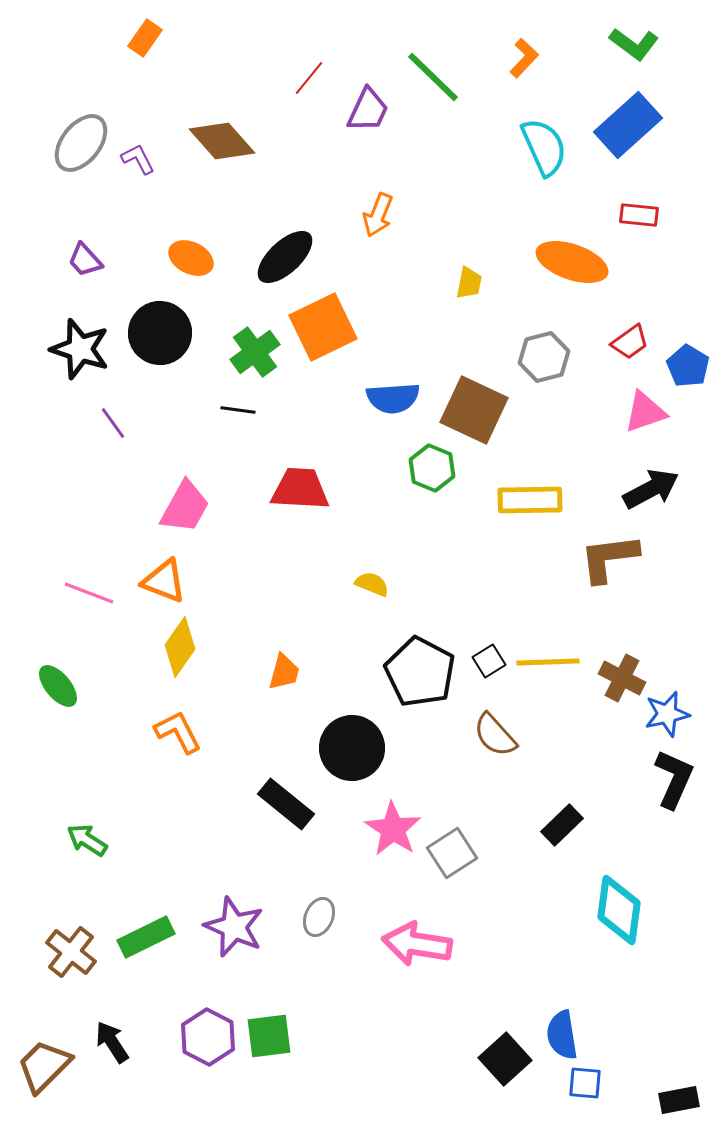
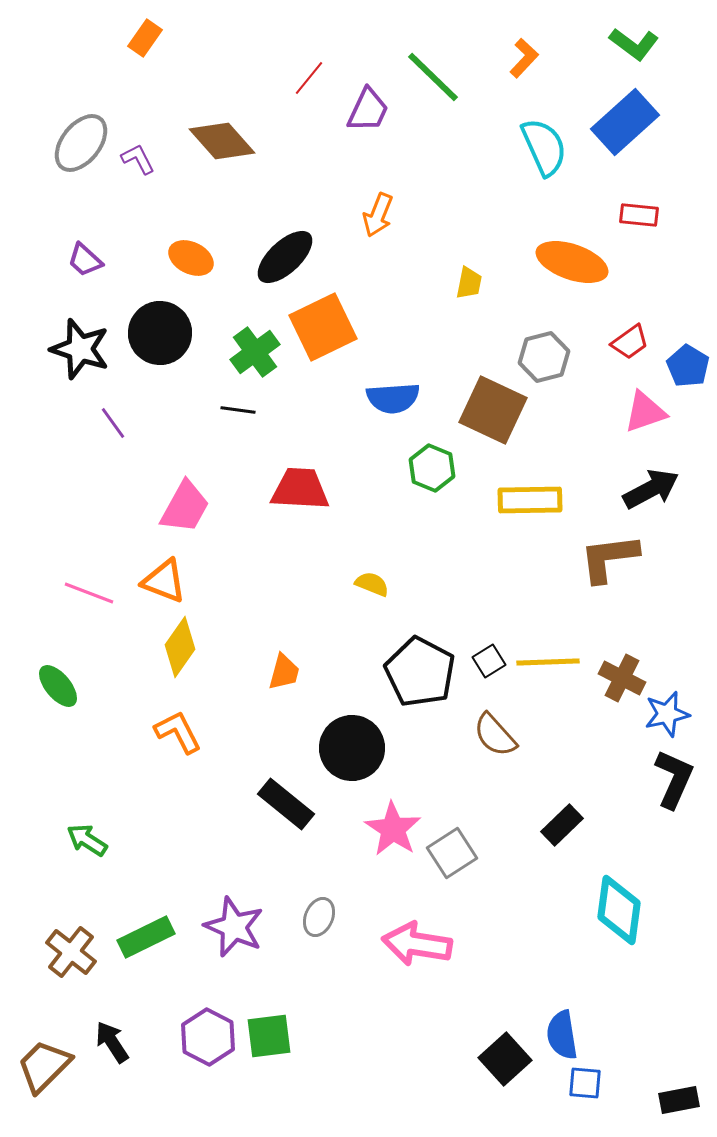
blue rectangle at (628, 125): moved 3 px left, 3 px up
purple trapezoid at (85, 260): rotated 6 degrees counterclockwise
brown square at (474, 410): moved 19 px right
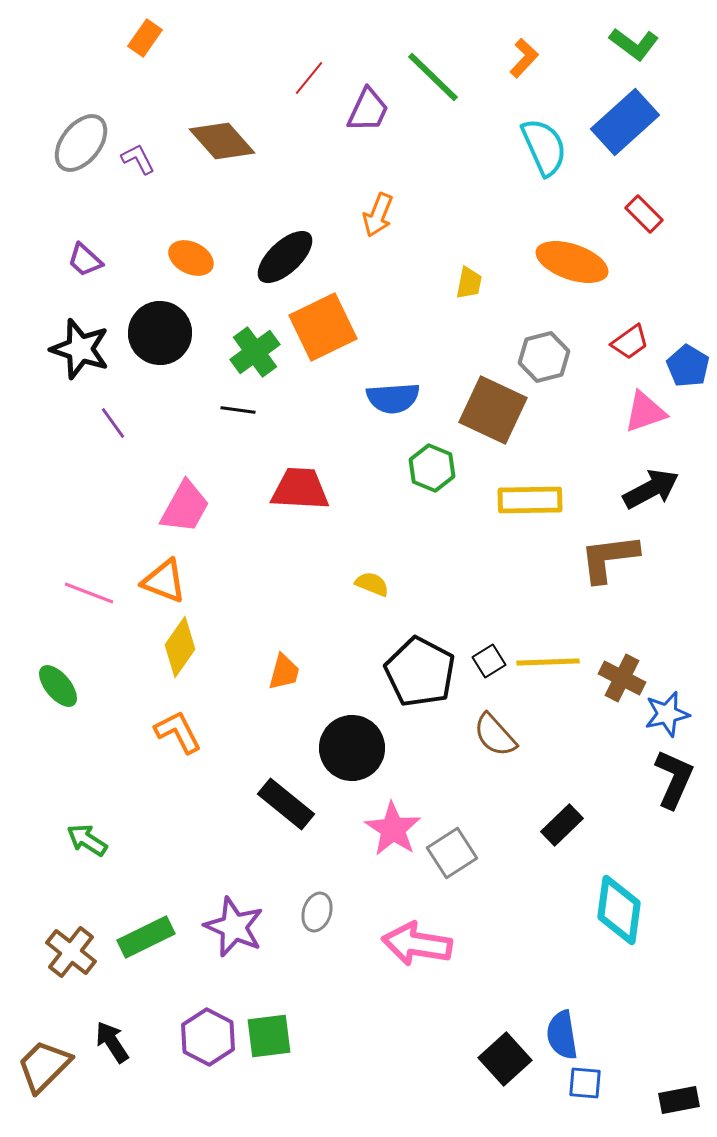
red rectangle at (639, 215): moved 5 px right, 1 px up; rotated 39 degrees clockwise
gray ellipse at (319, 917): moved 2 px left, 5 px up; rotated 6 degrees counterclockwise
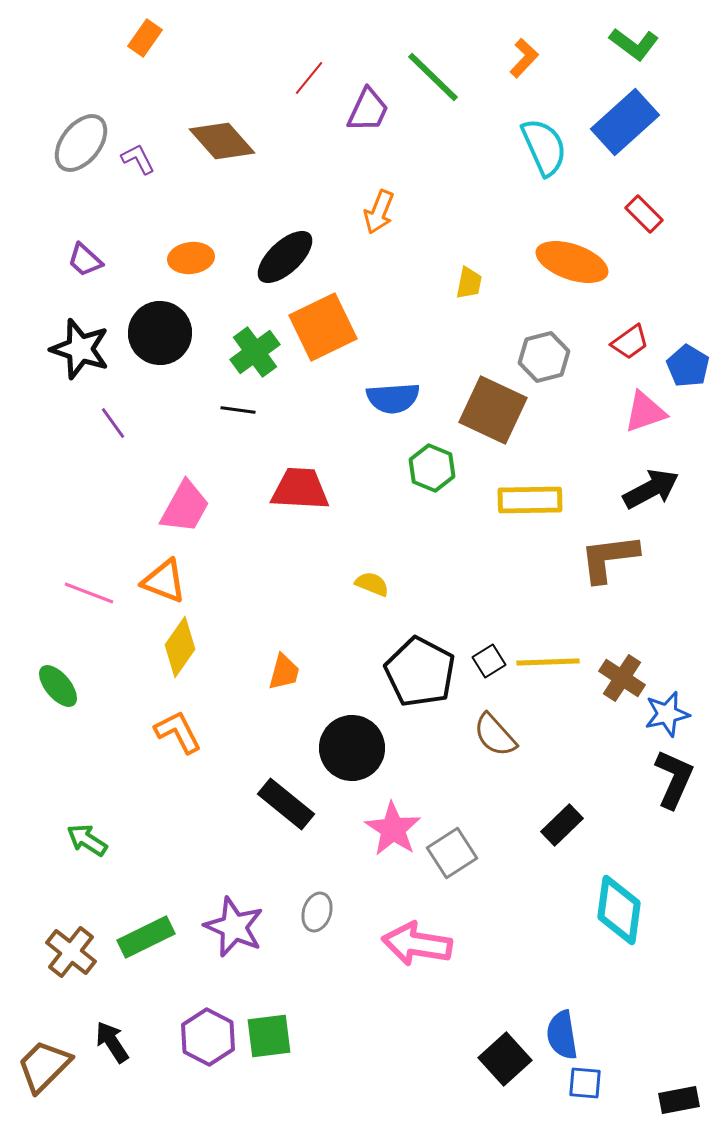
orange arrow at (378, 215): moved 1 px right, 3 px up
orange ellipse at (191, 258): rotated 33 degrees counterclockwise
brown cross at (622, 678): rotated 6 degrees clockwise
